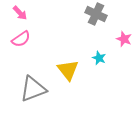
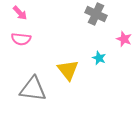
pink semicircle: rotated 42 degrees clockwise
gray triangle: rotated 28 degrees clockwise
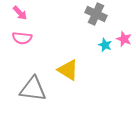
pink semicircle: moved 1 px right, 1 px up
cyan star: moved 6 px right, 13 px up
yellow triangle: rotated 20 degrees counterclockwise
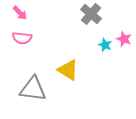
gray cross: moved 5 px left; rotated 15 degrees clockwise
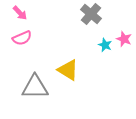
pink semicircle: rotated 30 degrees counterclockwise
gray triangle: moved 2 px right, 2 px up; rotated 8 degrees counterclockwise
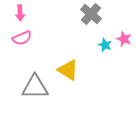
pink arrow: rotated 42 degrees clockwise
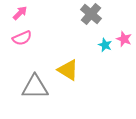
pink arrow: rotated 133 degrees counterclockwise
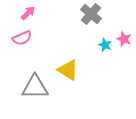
pink arrow: moved 8 px right
